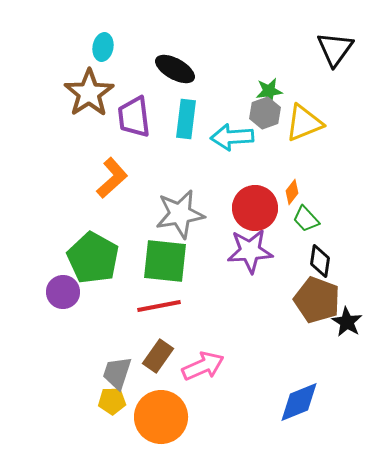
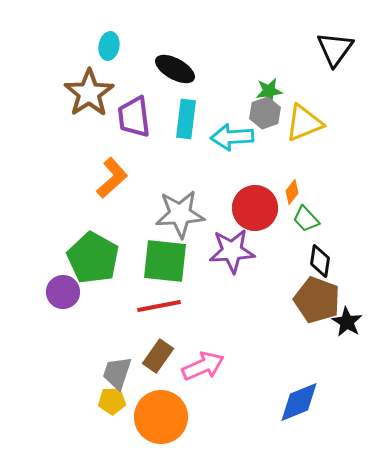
cyan ellipse: moved 6 px right, 1 px up
gray star: rotated 6 degrees clockwise
purple star: moved 18 px left
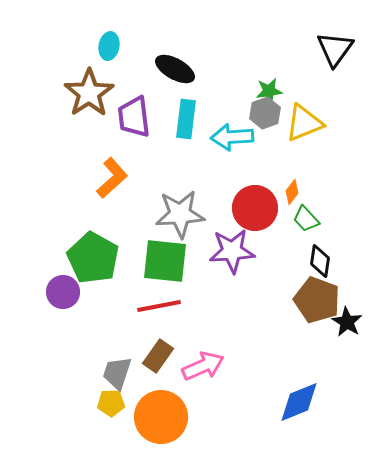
yellow pentagon: moved 1 px left, 2 px down
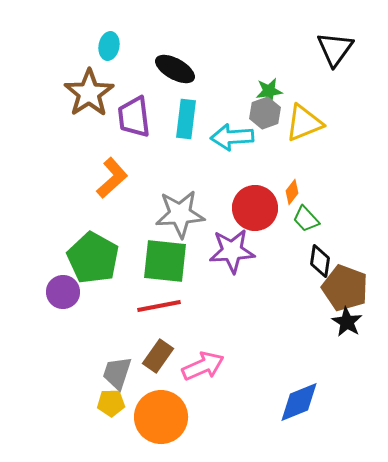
brown pentagon: moved 28 px right, 12 px up
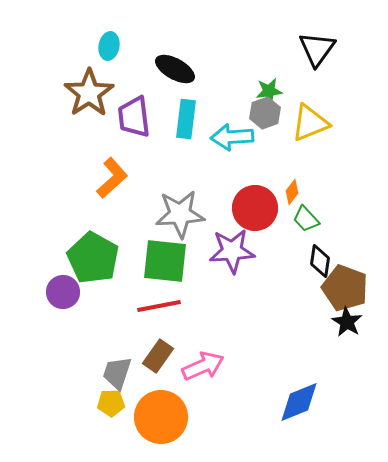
black triangle: moved 18 px left
yellow triangle: moved 6 px right
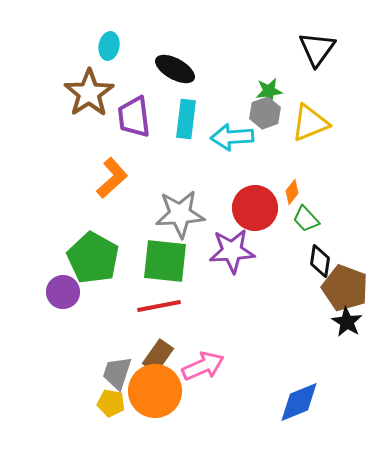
yellow pentagon: rotated 12 degrees clockwise
orange circle: moved 6 px left, 26 px up
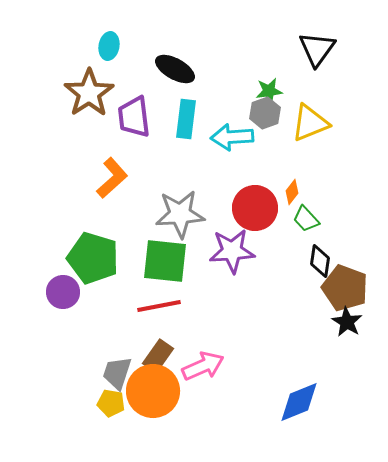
green pentagon: rotated 12 degrees counterclockwise
orange circle: moved 2 px left
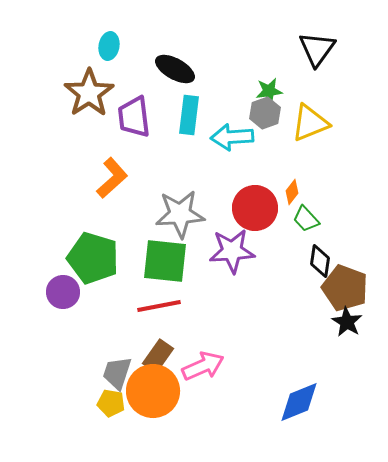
cyan rectangle: moved 3 px right, 4 px up
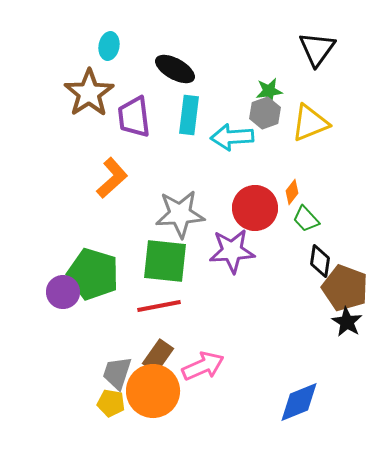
green pentagon: moved 16 px down
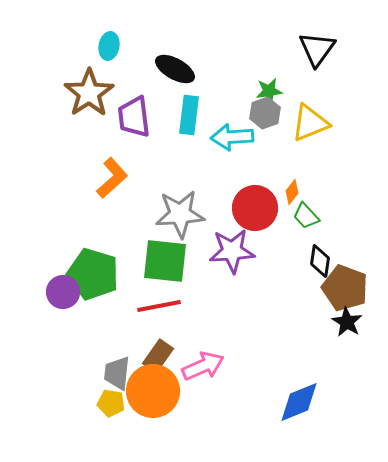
green trapezoid: moved 3 px up
gray trapezoid: rotated 12 degrees counterclockwise
